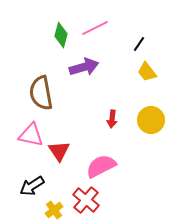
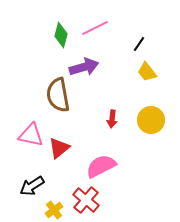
brown semicircle: moved 17 px right, 2 px down
red triangle: moved 3 px up; rotated 25 degrees clockwise
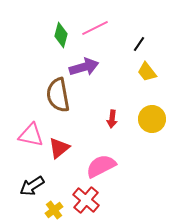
yellow circle: moved 1 px right, 1 px up
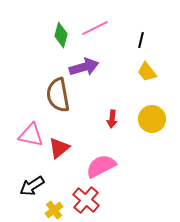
black line: moved 2 px right, 4 px up; rotated 21 degrees counterclockwise
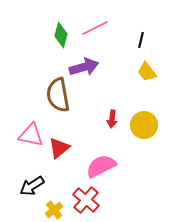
yellow circle: moved 8 px left, 6 px down
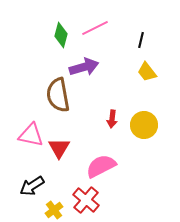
red triangle: rotated 20 degrees counterclockwise
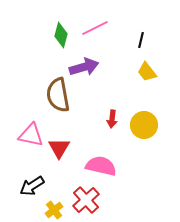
pink semicircle: rotated 40 degrees clockwise
red cross: rotated 8 degrees clockwise
